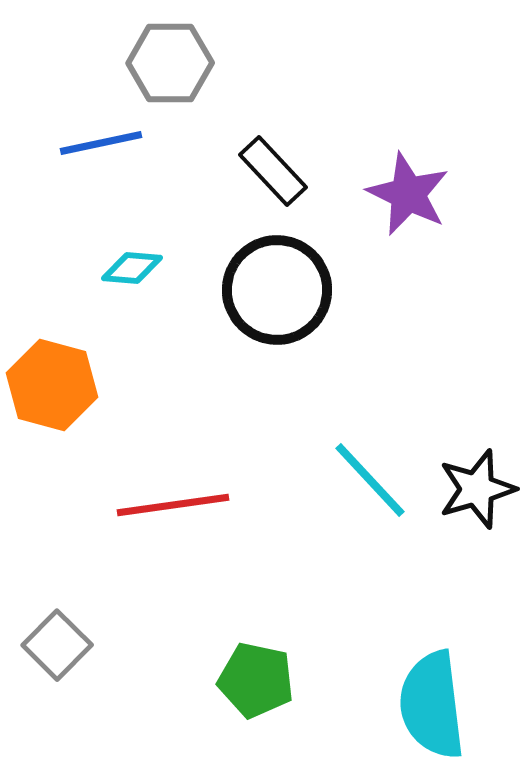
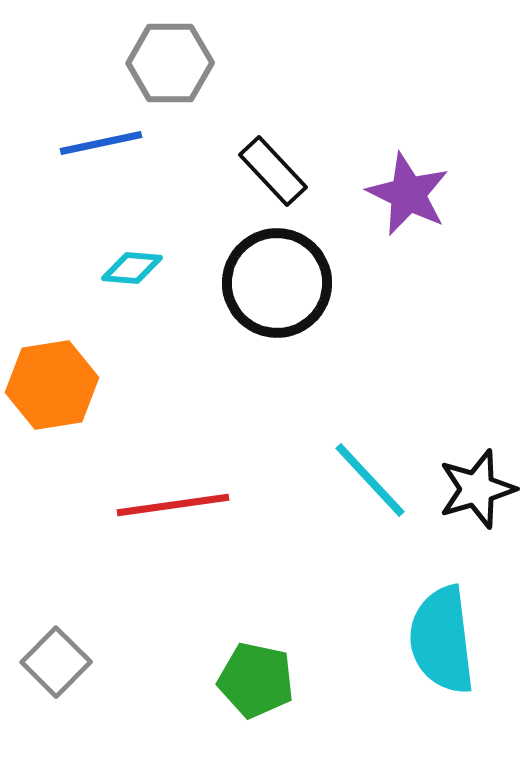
black circle: moved 7 px up
orange hexagon: rotated 24 degrees counterclockwise
gray square: moved 1 px left, 17 px down
cyan semicircle: moved 10 px right, 65 px up
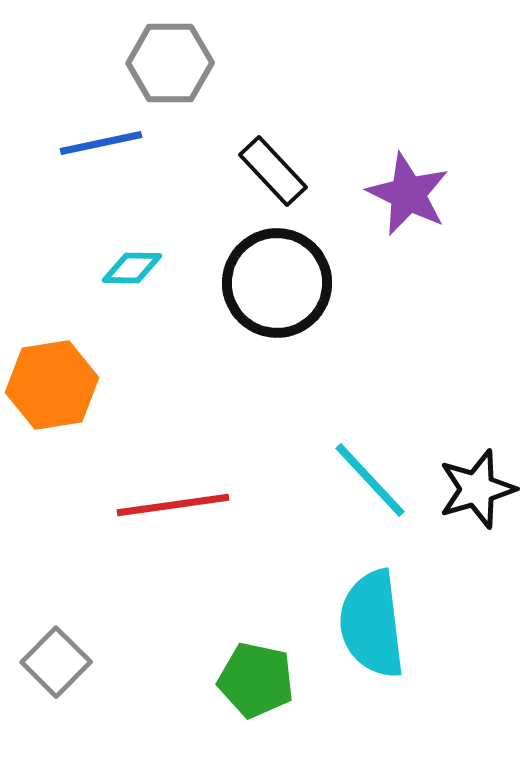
cyan diamond: rotated 4 degrees counterclockwise
cyan semicircle: moved 70 px left, 16 px up
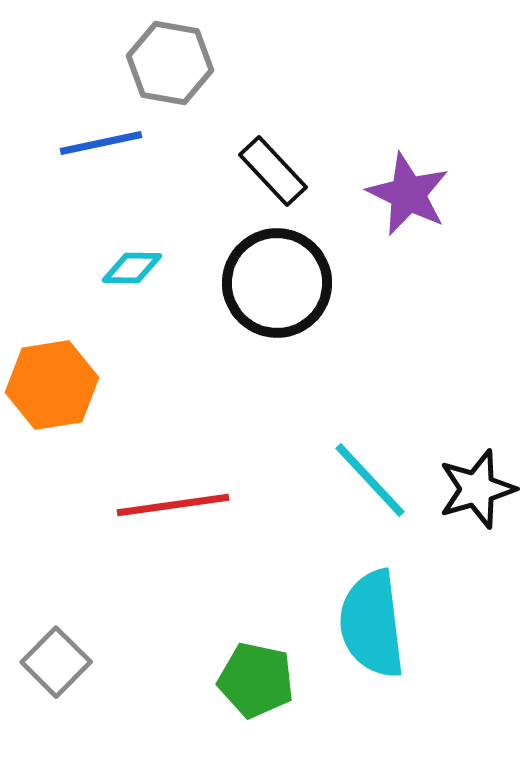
gray hexagon: rotated 10 degrees clockwise
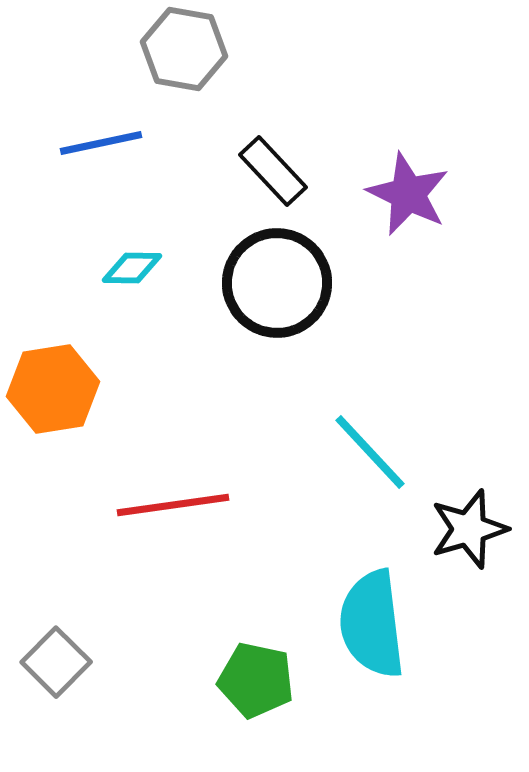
gray hexagon: moved 14 px right, 14 px up
orange hexagon: moved 1 px right, 4 px down
cyan line: moved 28 px up
black star: moved 8 px left, 40 px down
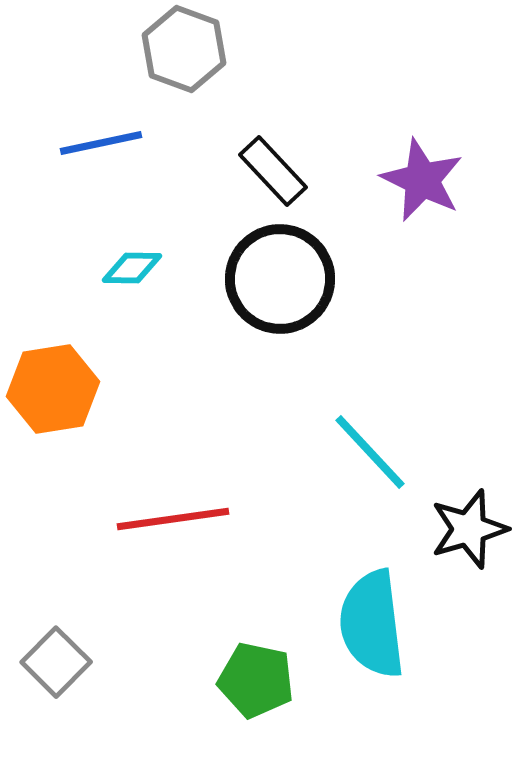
gray hexagon: rotated 10 degrees clockwise
purple star: moved 14 px right, 14 px up
black circle: moved 3 px right, 4 px up
red line: moved 14 px down
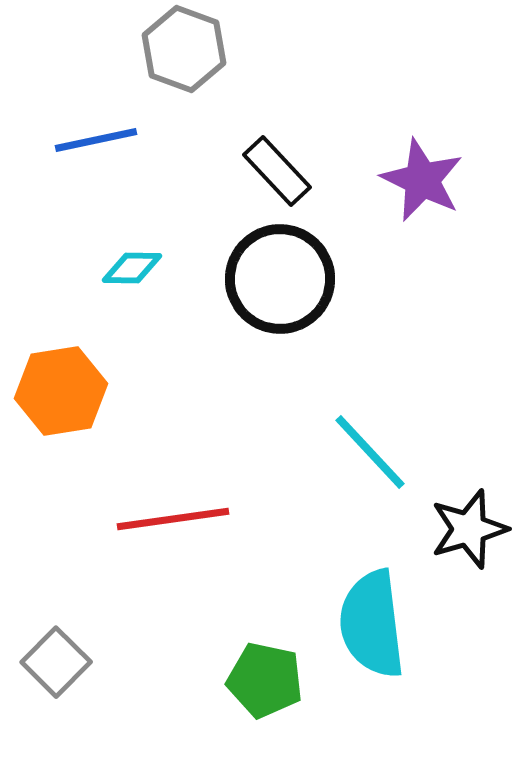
blue line: moved 5 px left, 3 px up
black rectangle: moved 4 px right
orange hexagon: moved 8 px right, 2 px down
green pentagon: moved 9 px right
